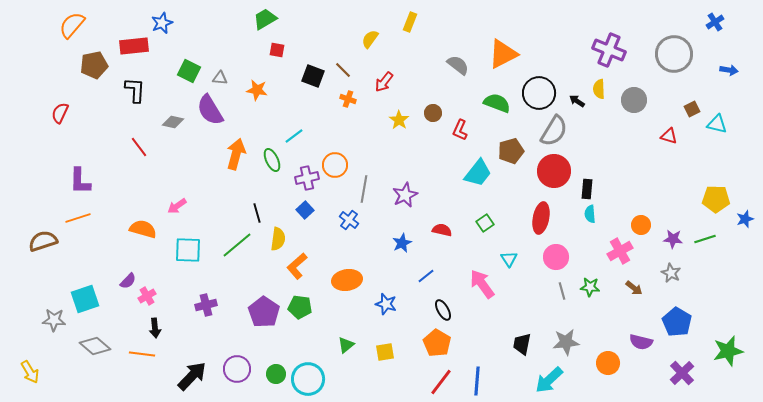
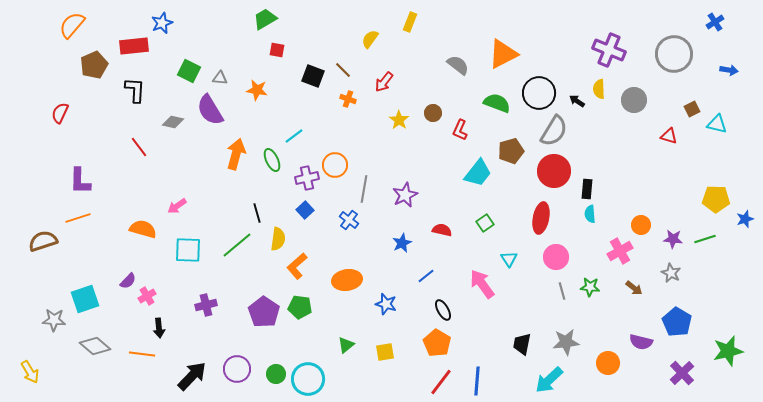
brown pentagon at (94, 65): rotated 12 degrees counterclockwise
black arrow at (155, 328): moved 4 px right
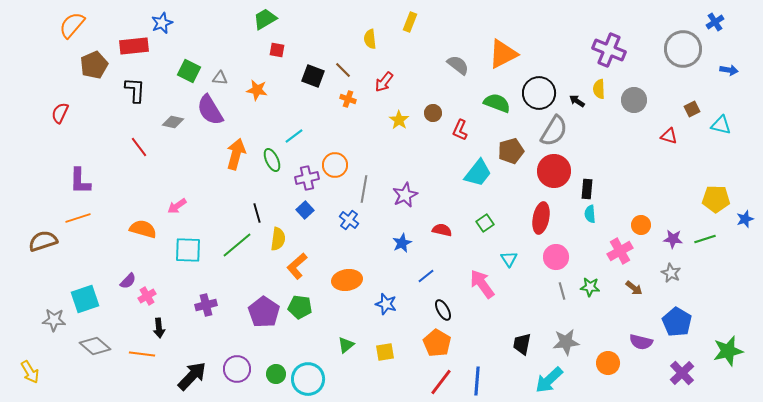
yellow semicircle at (370, 39): rotated 42 degrees counterclockwise
gray circle at (674, 54): moved 9 px right, 5 px up
cyan triangle at (717, 124): moved 4 px right, 1 px down
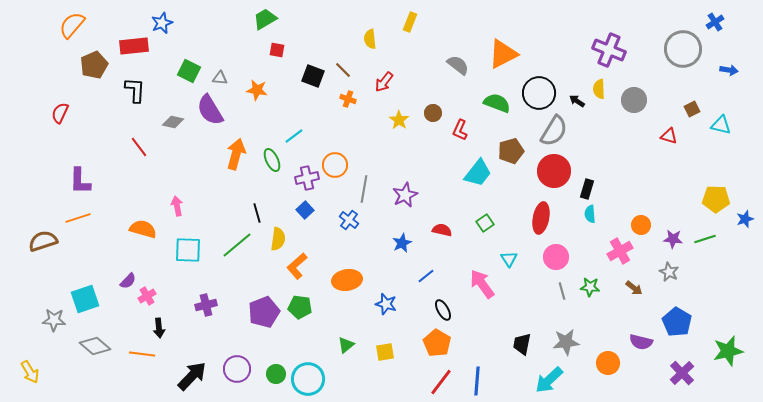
black rectangle at (587, 189): rotated 12 degrees clockwise
pink arrow at (177, 206): rotated 114 degrees clockwise
gray star at (671, 273): moved 2 px left, 1 px up
purple pentagon at (264, 312): rotated 16 degrees clockwise
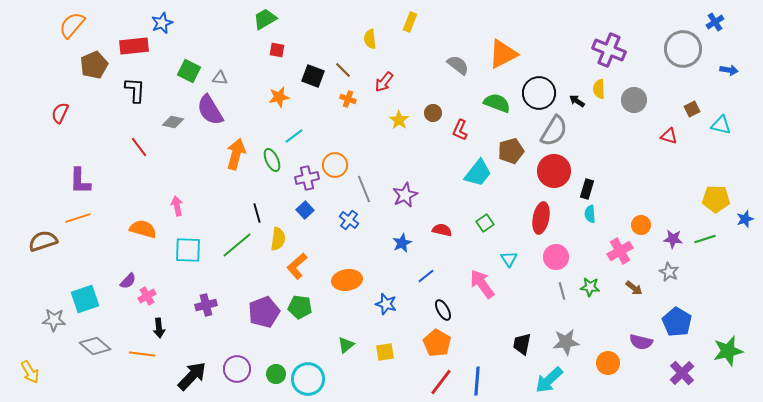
orange star at (257, 90): moved 22 px right, 7 px down; rotated 20 degrees counterclockwise
gray line at (364, 189): rotated 32 degrees counterclockwise
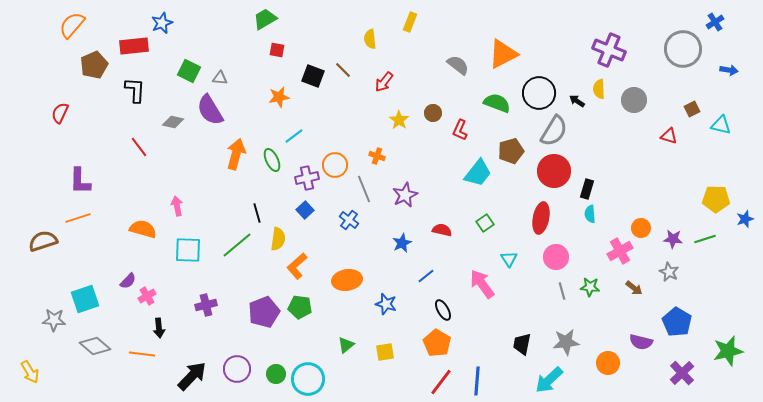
orange cross at (348, 99): moved 29 px right, 57 px down
orange circle at (641, 225): moved 3 px down
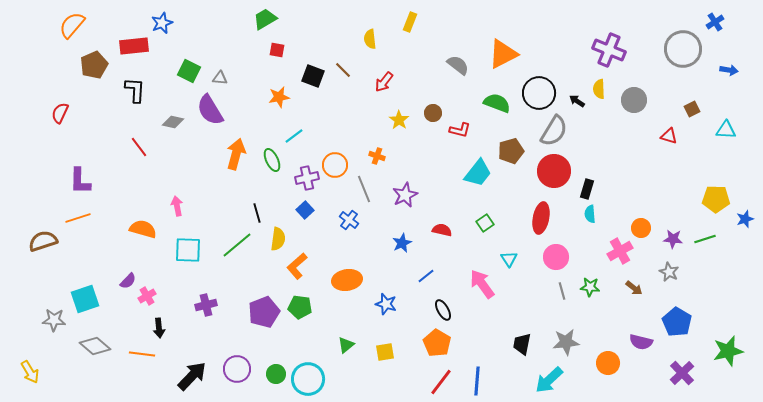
cyan triangle at (721, 125): moved 5 px right, 5 px down; rotated 10 degrees counterclockwise
red L-shape at (460, 130): rotated 100 degrees counterclockwise
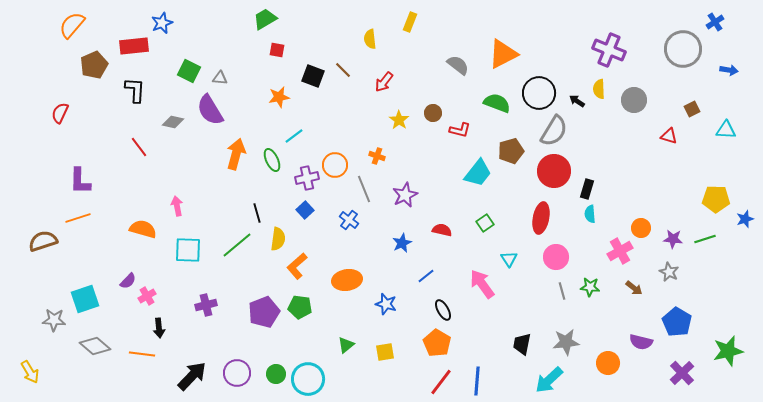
purple circle at (237, 369): moved 4 px down
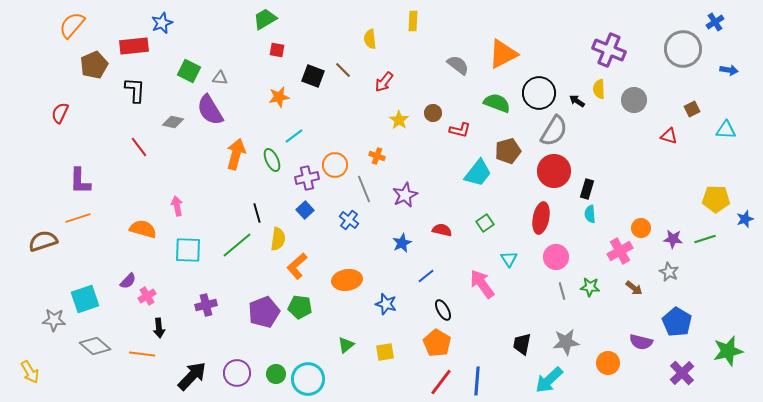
yellow rectangle at (410, 22): moved 3 px right, 1 px up; rotated 18 degrees counterclockwise
brown pentagon at (511, 151): moved 3 px left
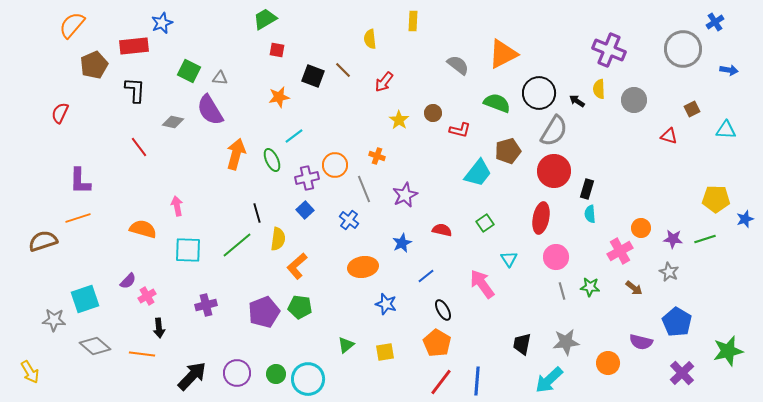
orange ellipse at (347, 280): moved 16 px right, 13 px up
